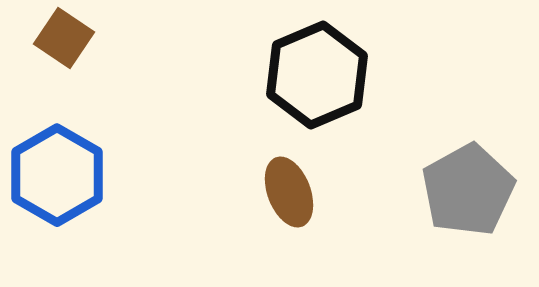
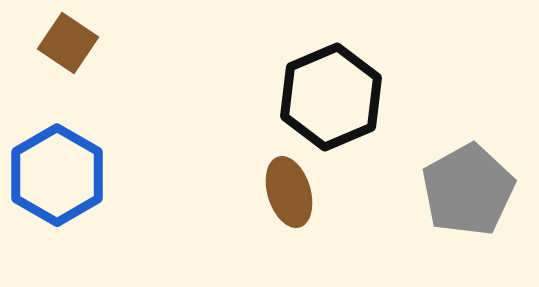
brown square: moved 4 px right, 5 px down
black hexagon: moved 14 px right, 22 px down
brown ellipse: rotated 4 degrees clockwise
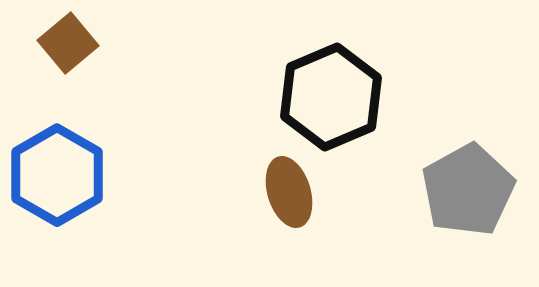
brown square: rotated 16 degrees clockwise
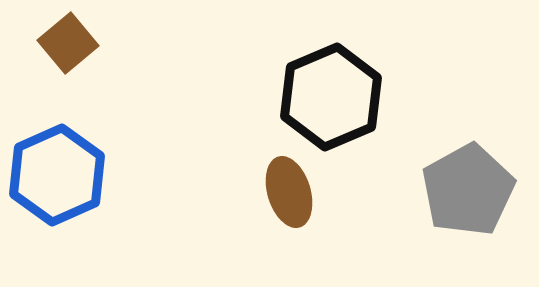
blue hexagon: rotated 6 degrees clockwise
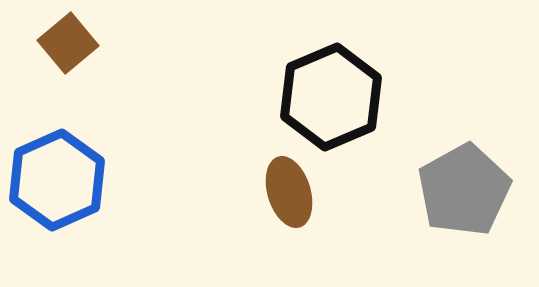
blue hexagon: moved 5 px down
gray pentagon: moved 4 px left
